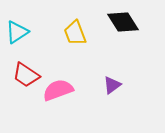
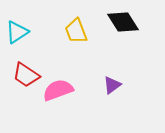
yellow trapezoid: moved 1 px right, 2 px up
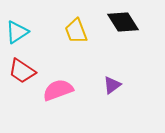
red trapezoid: moved 4 px left, 4 px up
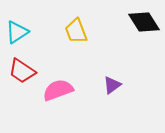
black diamond: moved 21 px right
